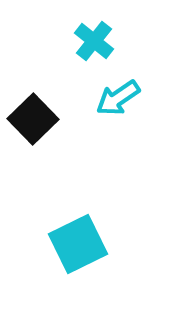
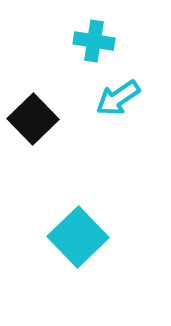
cyan cross: rotated 30 degrees counterclockwise
cyan square: moved 7 px up; rotated 18 degrees counterclockwise
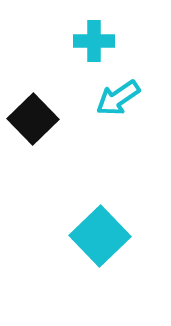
cyan cross: rotated 9 degrees counterclockwise
cyan square: moved 22 px right, 1 px up
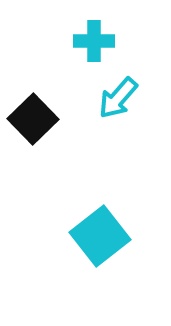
cyan arrow: rotated 15 degrees counterclockwise
cyan square: rotated 6 degrees clockwise
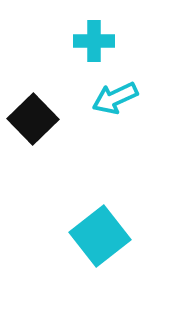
cyan arrow: moved 3 px left; rotated 24 degrees clockwise
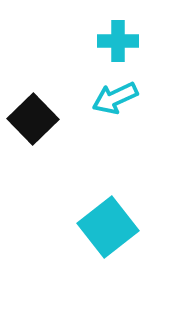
cyan cross: moved 24 px right
cyan square: moved 8 px right, 9 px up
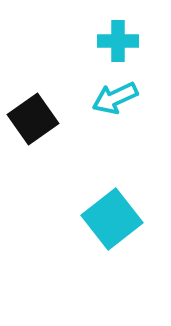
black square: rotated 9 degrees clockwise
cyan square: moved 4 px right, 8 px up
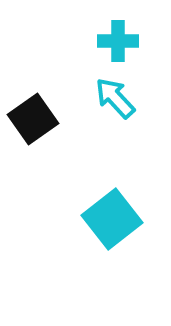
cyan arrow: rotated 72 degrees clockwise
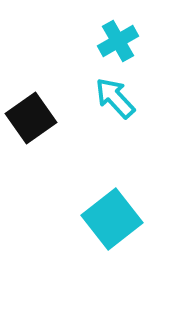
cyan cross: rotated 30 degrees counterclockwise
black square: moved 2 px left, 1 px up
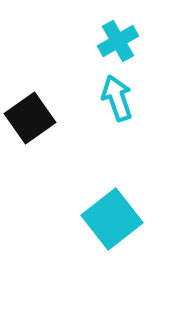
cyan arrow: moved 2 px right; rotated 24 degrees clockwise
black square: moved 1 px left
